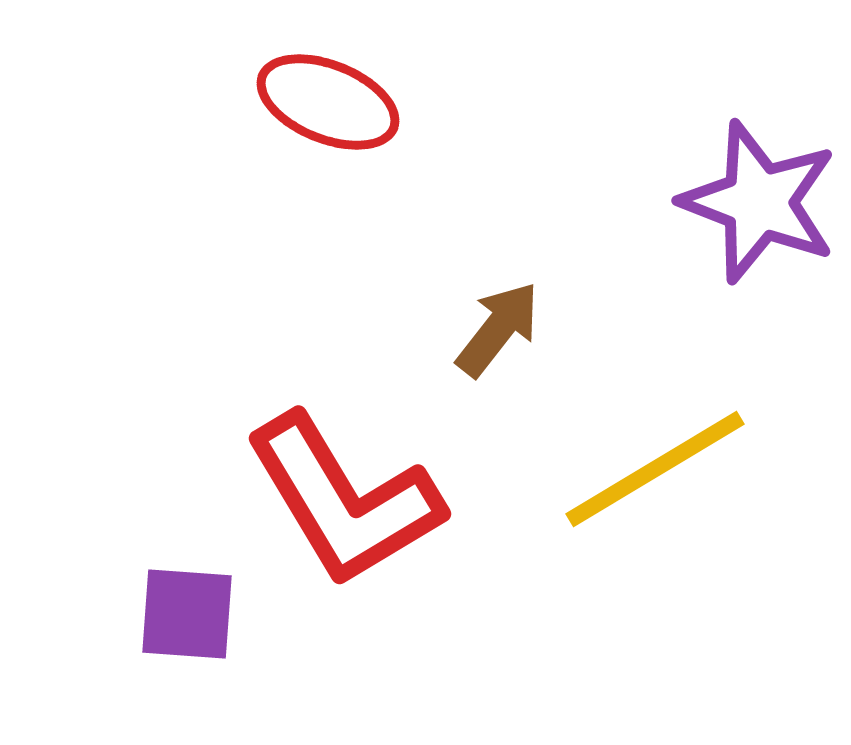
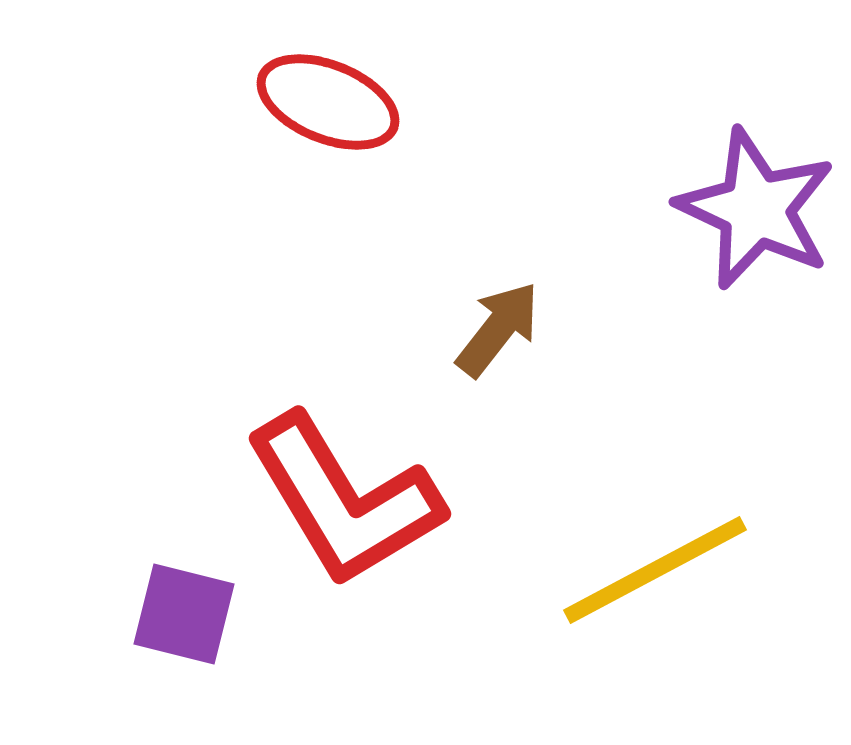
purple star: moved 3 px left, 7 px down; rotated 4 degrees clockwise
yellow line: moved 101 px down; rotated 3 degrees clockwise
purple square: moved 3 px left; rotated 10 degrees clockwise
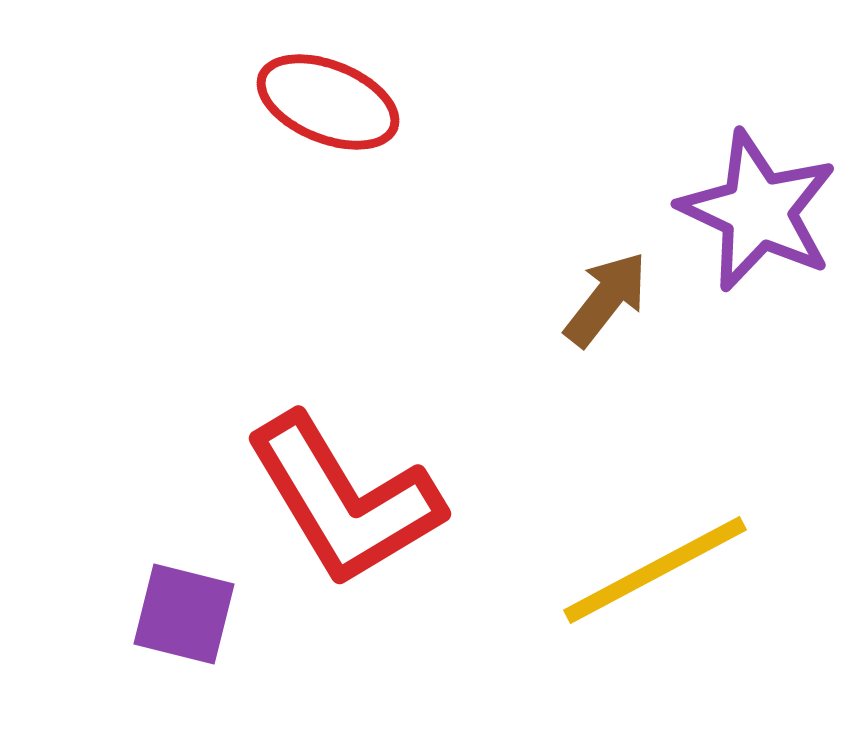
purple star: moved 2 px right, 2 px down
brown arrow: moved 108 px right, 30 px up
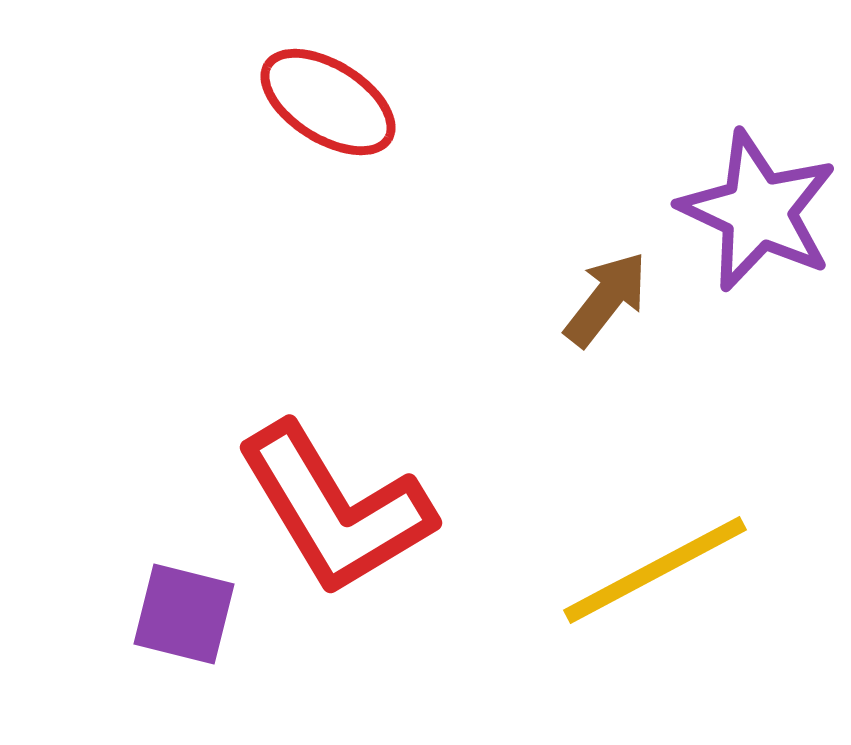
red ellipse: rotated 10 degrees clockwise
red L-shape: moved 9 px left, 9 px down
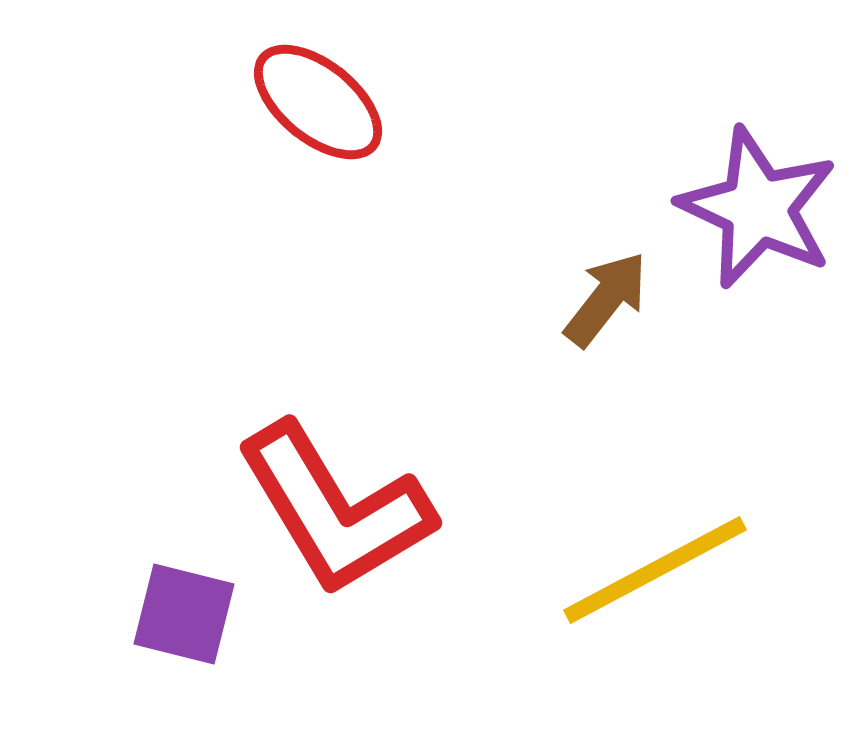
red ellipse: moved 10 px left; rotated 7 degrees clockwise
purple star: moved 3 px up
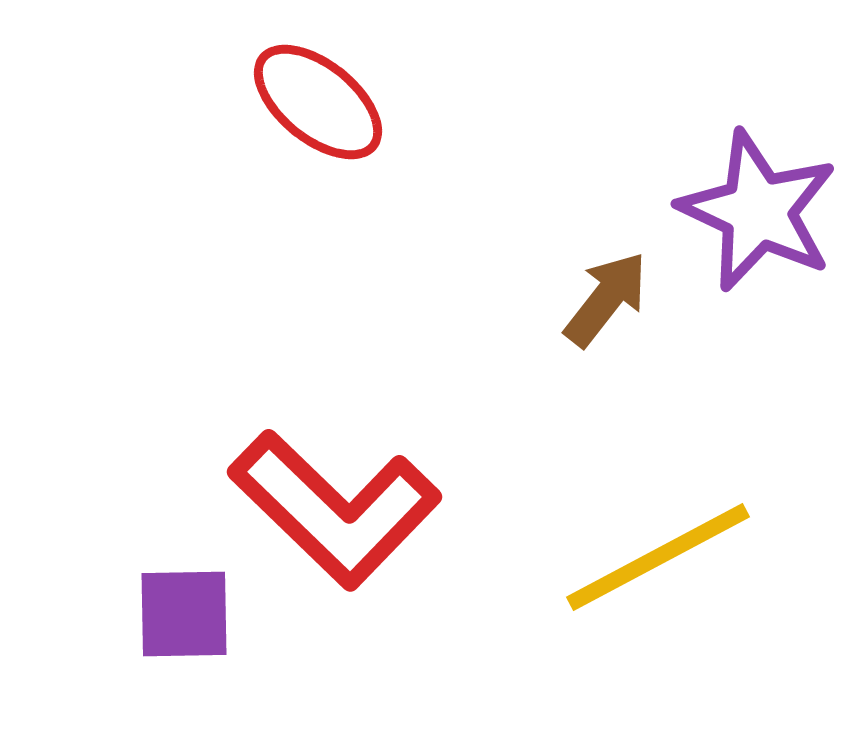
purple star: moved 3 px down
red L-shape: rotated 15 degrees counterclockwise
yellow line: moved 3 px right, 13 px up
purple square: rotated 15 degrees counterclockwise
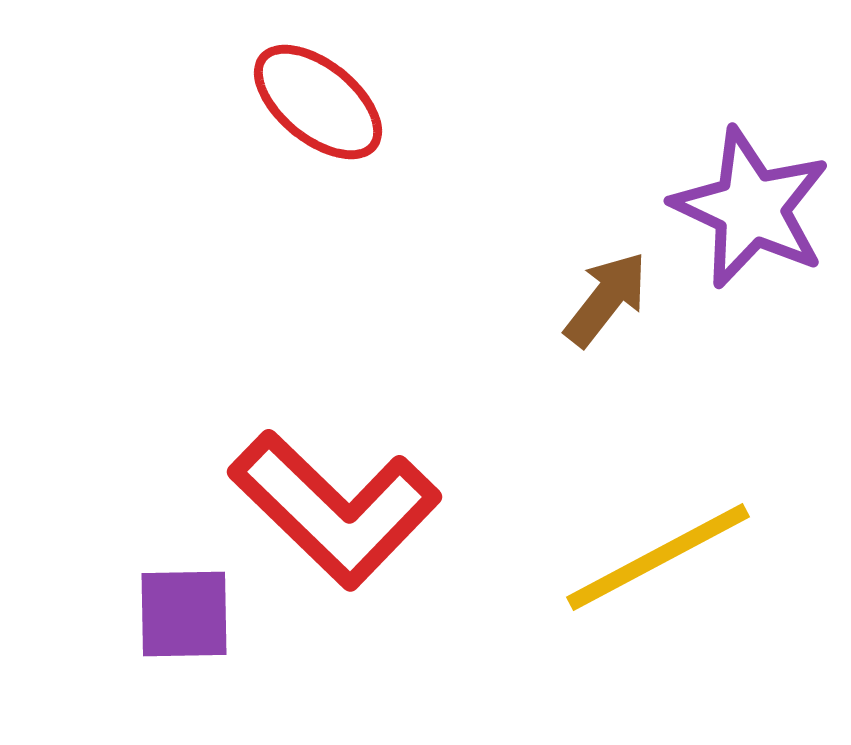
purple star: moved 7 px left, 3 px up
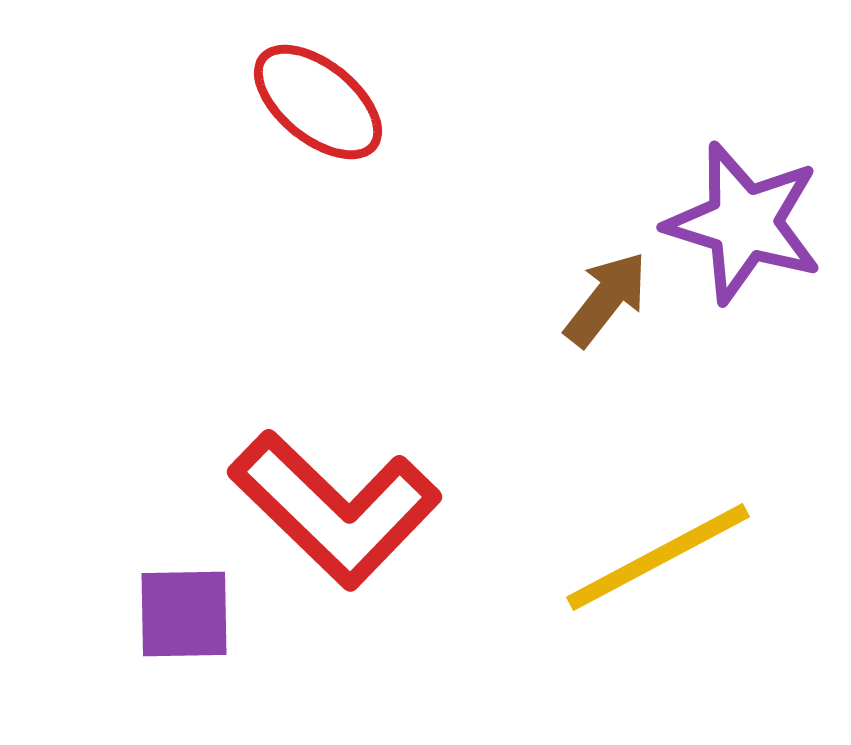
purple star: moved 7 px left, 15 px down; rotated 8 degrees counterclockwise
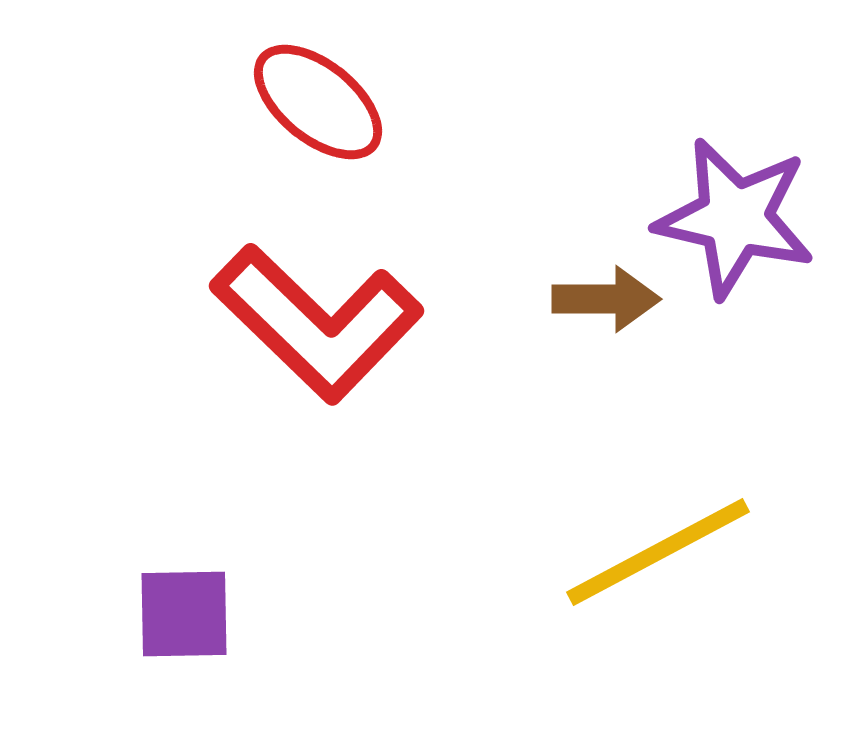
purple star: moved 9 px left, 5 px up; rotated 4 degrees counterclockwise
brown arrow: rotated 52 degrees clockwise
red L-shape: moved 18 px left, 186 px up
yellow line: moved 5 px up
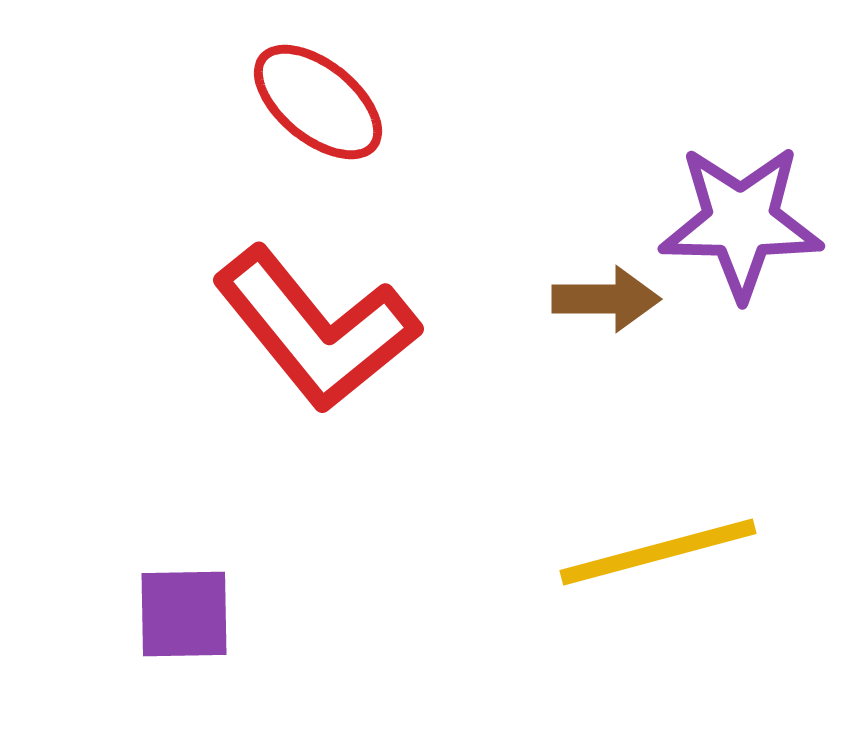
purple star: moved 6 px right, 4 px down; rotated 12 degrees counterclockwise
red L-shape: moved 1 px left, 6 px down; rotated 7 degrees clockwise
yellow line: rotated 13 degrees clockwise
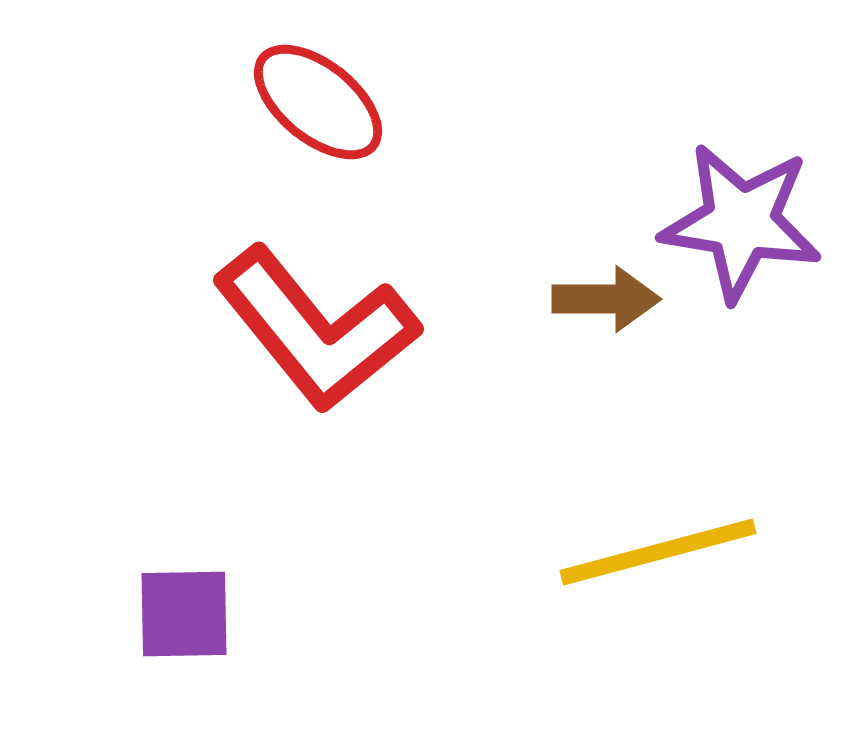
purple star: rotated 8 degrees clockwise
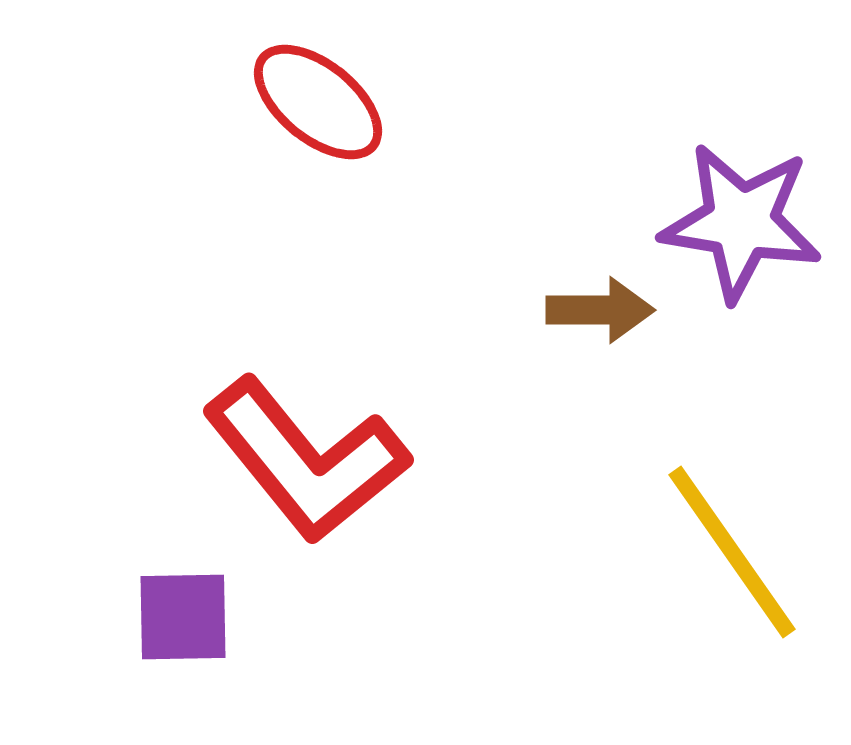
brown arrow: moved 6 px left, 11 px down
red L-shape: moved 10 px left, 131 px down
yellow line: moved 74 px right; rotated 70 degrees clockwise
purple square: moved 1 px left, 3 px down
